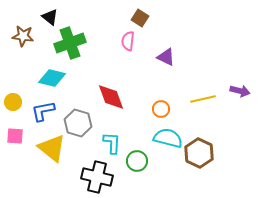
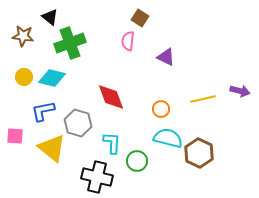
yellow circle: moved 11 px right, 25 px up
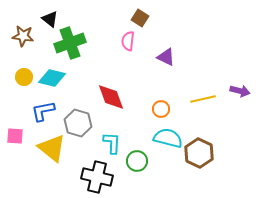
black triangle: moved 2 px down
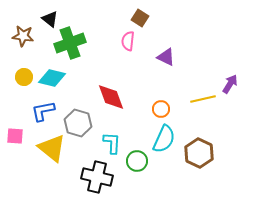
purple arrow: moved 10 px left, 7 px up; rotated 72 degrees counterclockwise
cyan semicircle: moved 4 px left, 1 px down; rotated 100 degrees clockwise
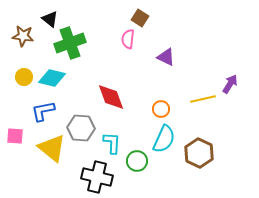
pink semicircle: moved 2 px up
gray hexagon: moved 3 px right, 5 px down; rotated 12 degrees counterclockwise
